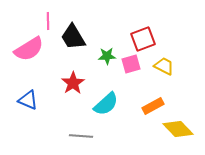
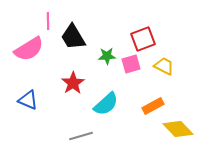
gray line: rotated 20 degrees counterclockwise
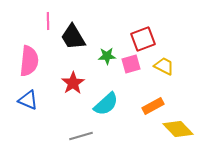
pink semicircle: moved 12 px down; rotated 52 degrees counterclockwise
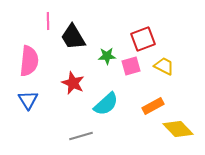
pink square: moved 2 px down
red star: rotated 15 degrees counterclockwise
blue triangle: rotated 35 degrees clockwise
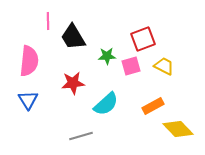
red star: rotated 30 degrees counterclockwise
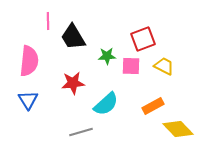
pink square: rotated 18 degrees clockwise
gray line: moved 4 px up
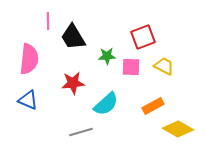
red square: moved 2 px up
pink semicircle: moved 2 px up
pink square: moved 1 px down
blue triangle: rotated 35 degrees counterclockwise
yellow diamond: rotated 16 degrees counterclockwise
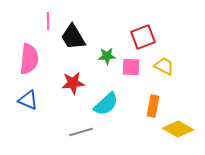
orange rectangle: rotated 50 degrees counterclockwise
